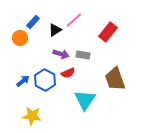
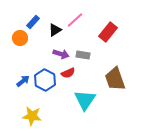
pink line: moved 1 px right
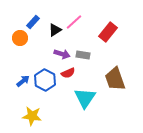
pink line: moved 1 px left, 2 px down
purple arrow: moved 1 px right
cyan triangle: moved 2 px up
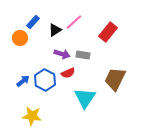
brown trapezoid: rotated 45 degrees clockwise
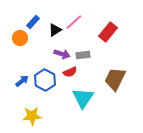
gray rectangle: rotated 16 degrees counterclockwise
red semicircle: moved 2 px right, 1 px up
blue arrow: moved 1 px left
cyan triangle: moved 2 px left
yellow star: rotated 12 degrees counterclockwise
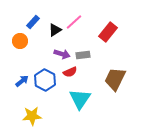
orange circle: moved 3 px down
cyan triangle: moved 3 px left, 1 px down
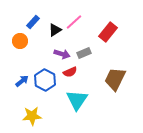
gray rectangle: moved 1 px right, 2 px up; rotated 16 degrees counterclockwise
cyan triangle: moved 3 px left, 1 px down
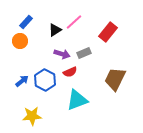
blue rectangle: moved 7 px left
cyan triangle: rotated 35 degrees clockwise
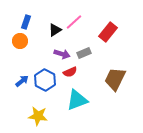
blue rectangle: rotated 24 degrees counterclockwise
yellow star: moved 6 px right; rotated 12 degrees clockwise
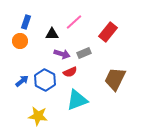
black triangle: moved 3 px left, 4 px down; rotated 32 degrees clockwise
